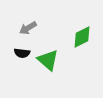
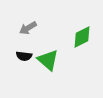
black semicircle: moved 2 px right, 3 px down
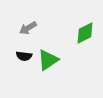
green diamond: moved 3 px right, 4 px up
green triangle: rotated 45 degrees clockwise
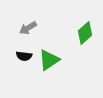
green diamond: rotated 15 degrees counterclockwise
green triangle: moved 1 px right
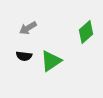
green diamond: moved 1 px right, 1 px up
green triangle: moved 2 px right, 1 px down
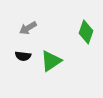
green diamond: rotated 30 degrees counterclockwise
black semicircle: moved 1 px left
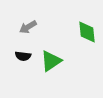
gray arrow: moved 1 px up
green diamond: moved 1 px right; rotated 25 degrees counterclockwise
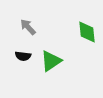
gray arrow: rotated 78 degrees clockwise
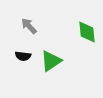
gray arrow: moved 1 px right, 1 px up
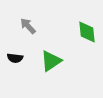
gray arrow: moved 1 px left
black semicircle: moved 8 px left, 2 px down
